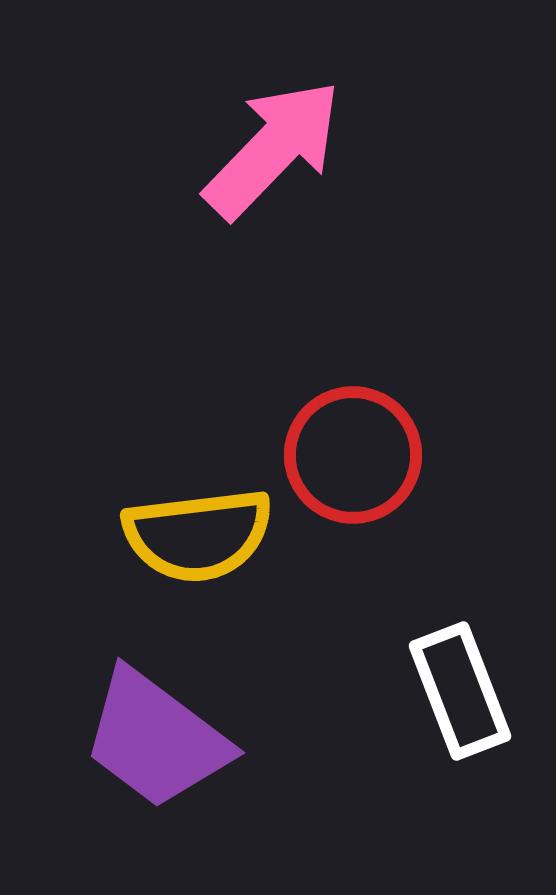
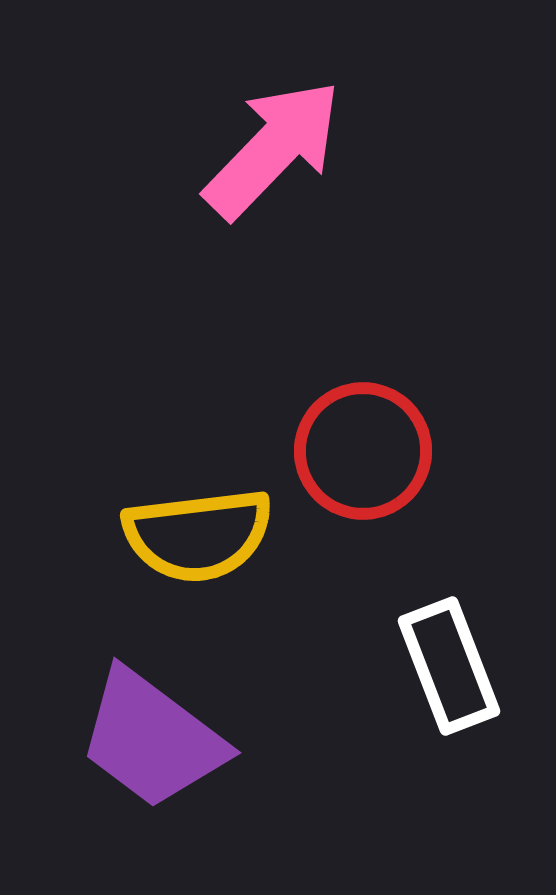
red circle: moved 10 px right, 4 px up
white rectangle: moved 11 px left, 25 px up
purple trapezoid: moved 4 px left
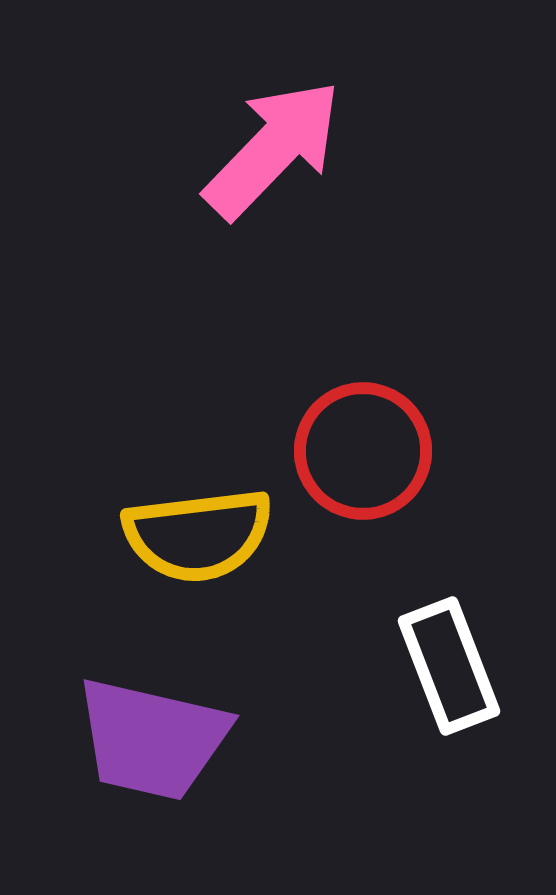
purple trapezoid: rotated 24 degrees counterclockwise
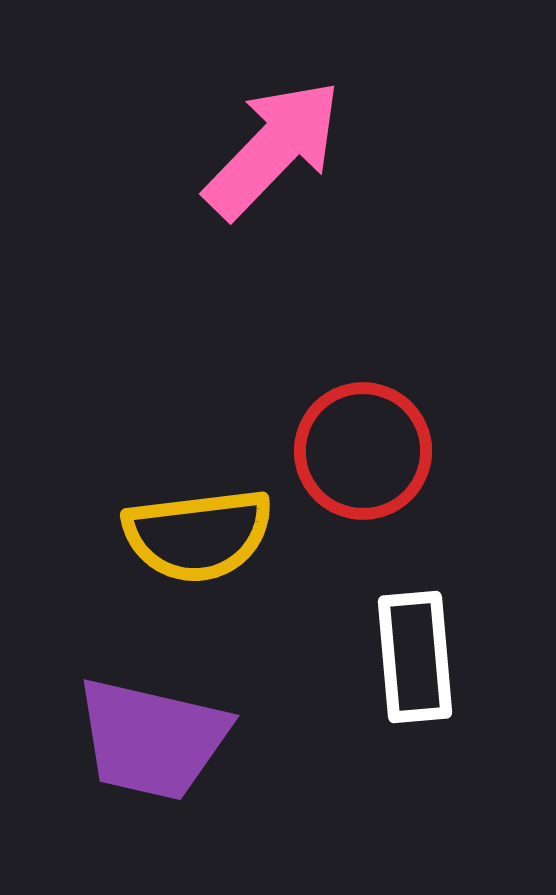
white rectangle: moved 34 px left, 9 px up; rotated 16 degrees clockwise
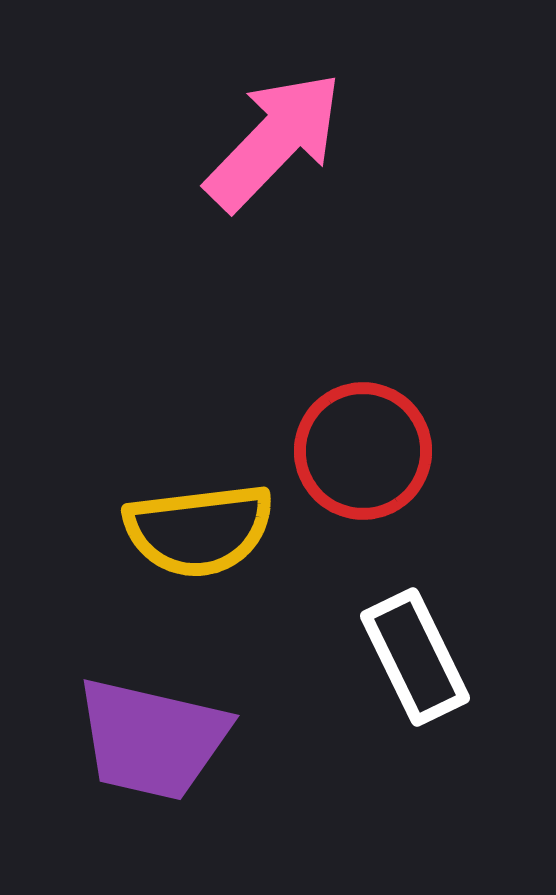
pink arrow: moved 1 px right, 8 px up
yellow semicircle: moved 1 px right, 5 px up
white rectangle: rotated 21 degrees counterclockwise
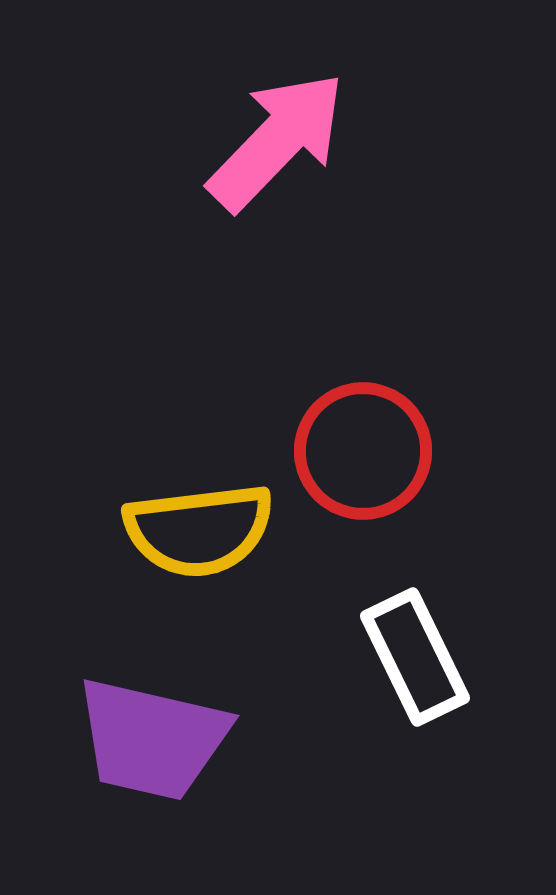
pink arrow: moved 3 px right
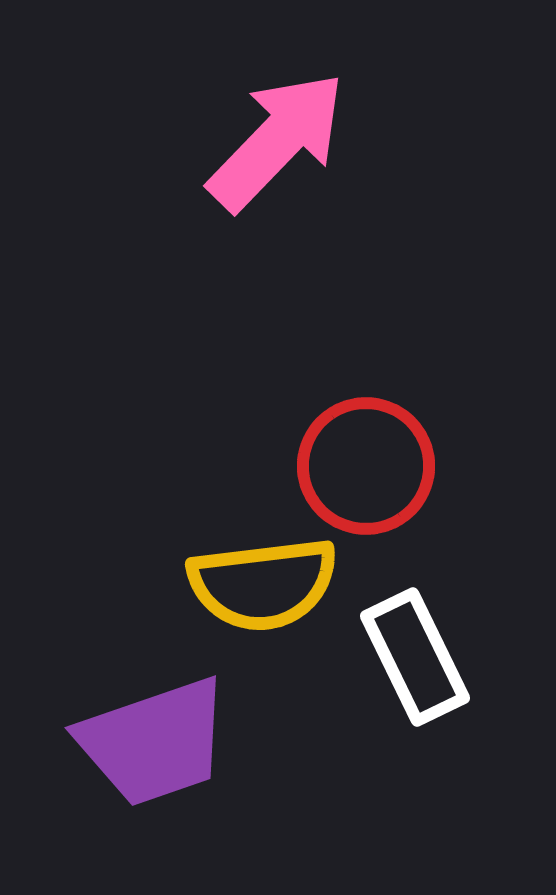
red circle: moved 3 px right, 15 px down
yellow semicircle: moved 64 px right, 54 px down
purple trapezoid: moved 2 px right, 3 px down; rotated 32 degrees counterclockwise
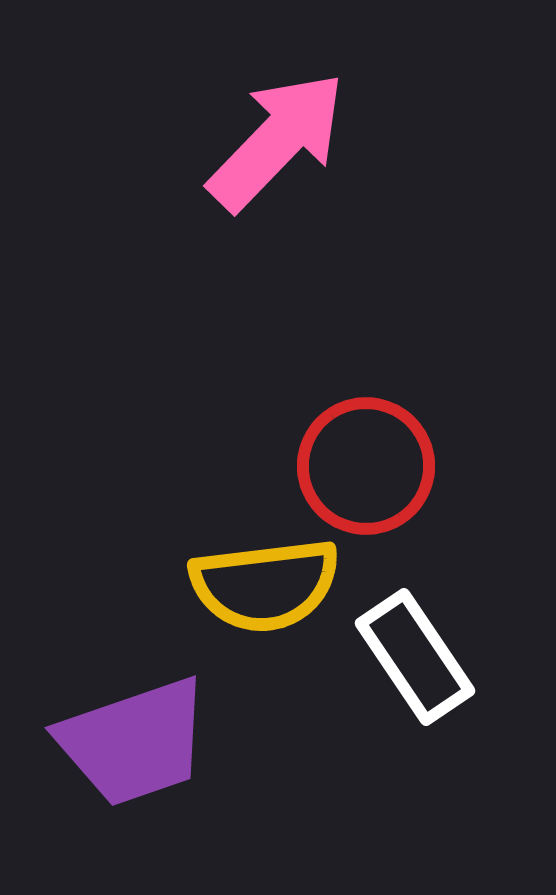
yellow semicircle: moved 2 px right, 1 px down
white rectangle: rotated 8 degrees counterclockwise
purple trapezoid: moved 20 px left
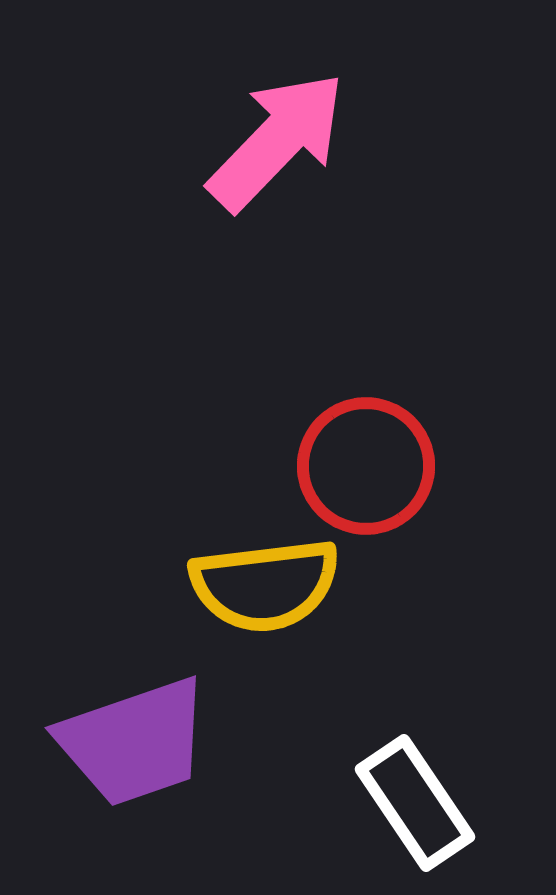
white rectangle: moved 146 px down
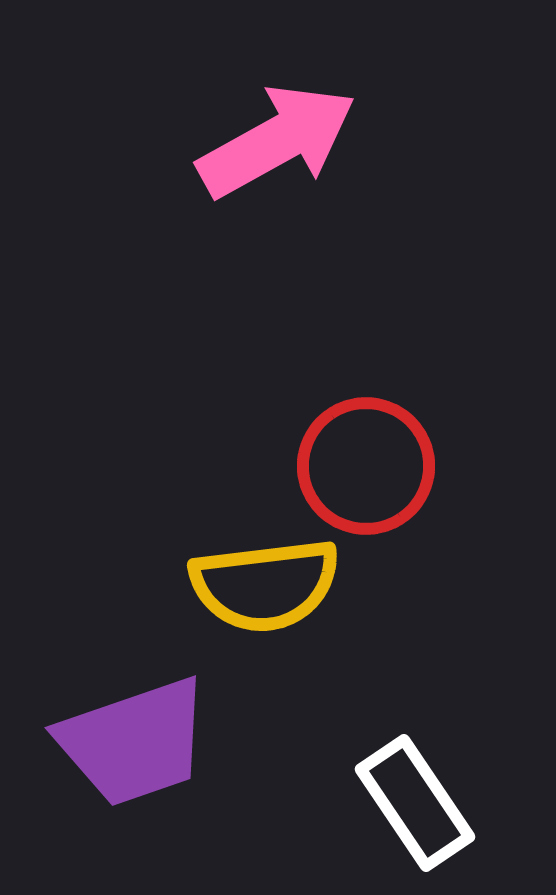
pink arrow: rotated 17 degrees clockwise
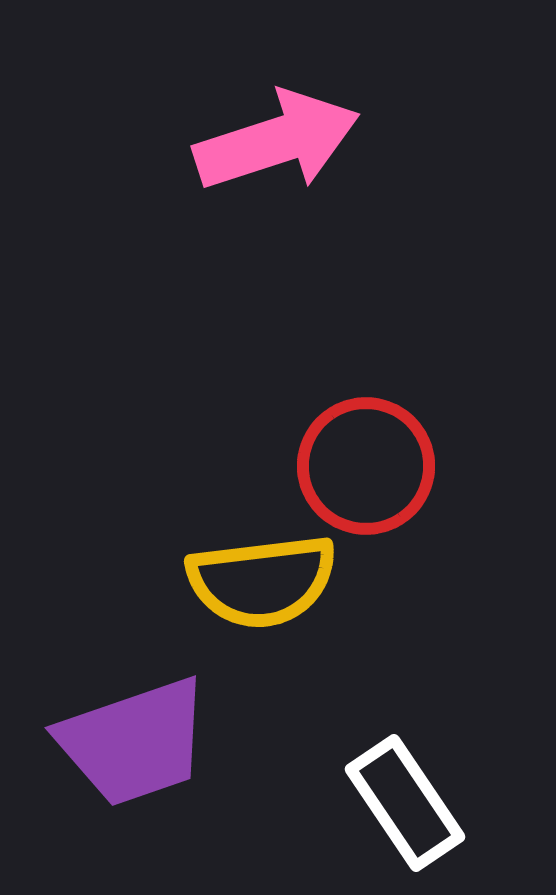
pink arrow: rotated 11 degrees clockwise
yellow semicircle: moved 3 px left, 4 px up
white rectangle: moved 10 px left
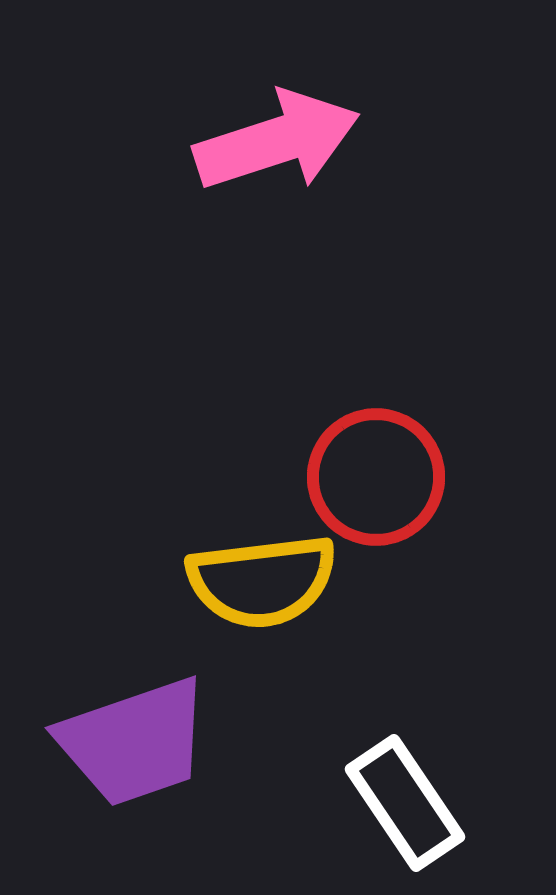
red circle: moved 10 px right, 11 px down
